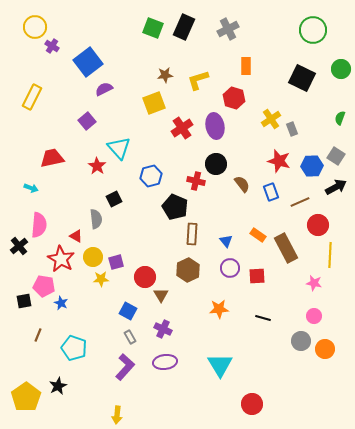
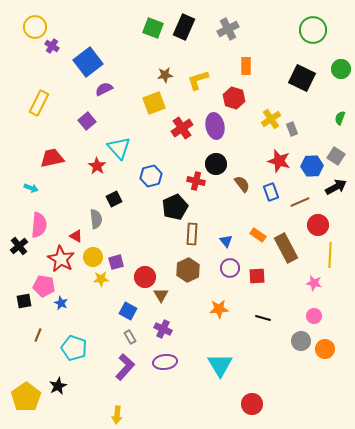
yellow rectangle at (32, 97): moved 7 px right, 6 px down
black pentagon at (175, 207): rotated 25 degrees clockwise
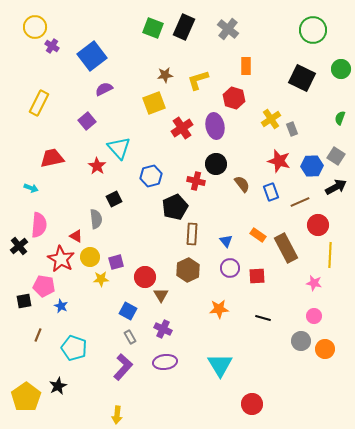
gray cross at (228, 29): rotated 25 degrees counterclockwise
blue square at (88, 62): moved 4 px right, 6 px up
yellow circle at (93, 257): moved 3 px left
blue star at (61, 303): moved 3 px down
purple L-shape at (125, 367): moved 2 px left
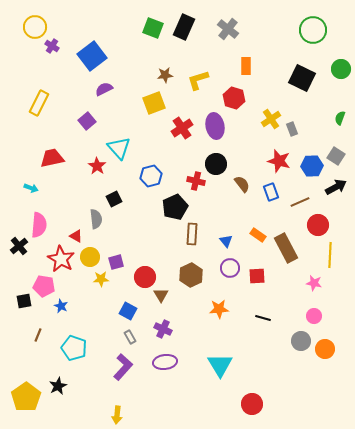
brown hexagon at (188, 270): moved 3 px right, 5 px down
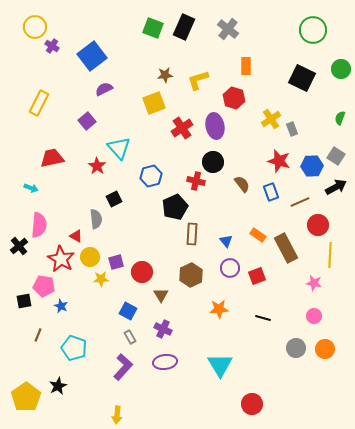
black circle at (216, 164): moved 3 px left, 2 px up
red square at (257, 276): rotated 18 degrees counterclockwise
red circle at (145, 277): moved 3 px left, 5 px up
gray circle at (301, 341): moved 5 px left, 7 px down
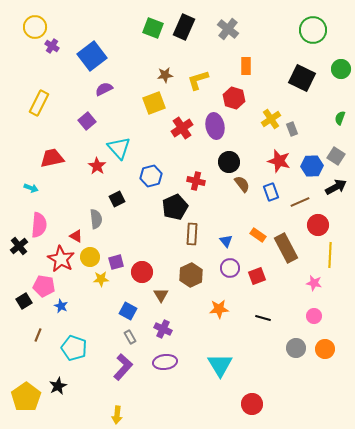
black circle at (213, 162): moved 16 px right
black square at (114, 199): moved 3 px right
black square at (24, 301): rotated 21 degrees counterclockwise
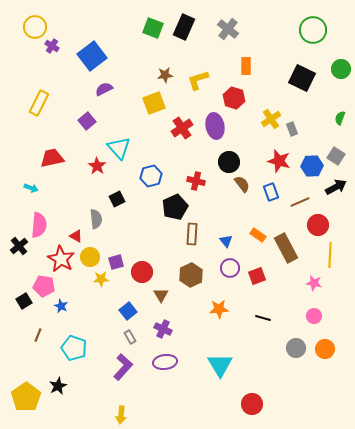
blue square at (128, 311): rotated 24 degrees clockwise
yellow arrow at (117, 415): moved 4 px right
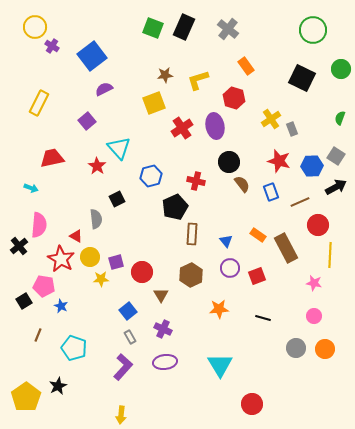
orange rectangle at (246, 66): rotated 36 degrees counterclockwise
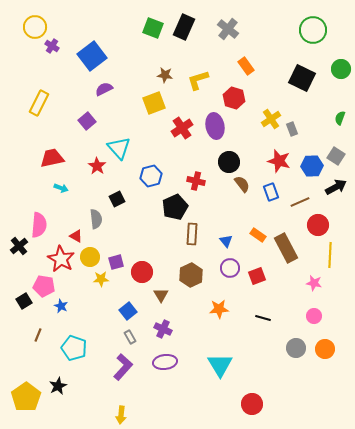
brown star at (165, 75): rotated 14 degrees clockwise
cyan arrow at (31, 188): moved 30 px right
